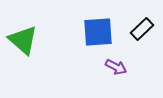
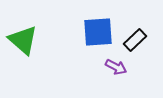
black rectangle: moved 7 px left, 11 px down
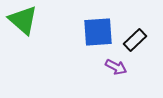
green triangle: moved 20 px up
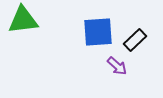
green triangle: rotated 48 degrees counterclockwise
purple arrow: moved 1 px right, 1 px up; rotated 15 degrees clockwise
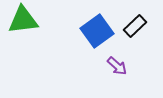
blue square: moved 1 px left, 1 px up; rotated 32 degrees counterclockwise
black rectangle: moved 14 px up
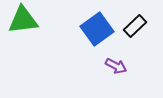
blue square: moved 2 px up
purple arrow: moved 1 px left; rotated 15 degrees counterclockwise
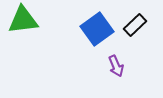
black rectangle: moved 1 px up
purple arrow: rotated 40 degrees clockwise
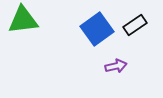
black rectangle: rotated 10 degrees clockwise
purple arrow: rotated 80 degrees counterclockwise
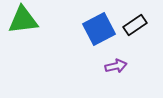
blue square: moved 2 px right; rotated 8 degrees clockwise
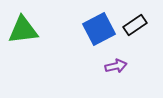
green triangle: moved 10 px down
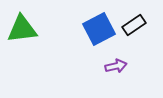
black rectangle: moved 1 px left
green triangle: moved 1 px left, 1 px up
